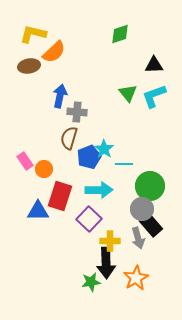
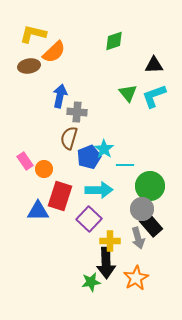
green diamond: moved 6 px left, 7 px down
cyan line: moved 1 px right, 1 px down
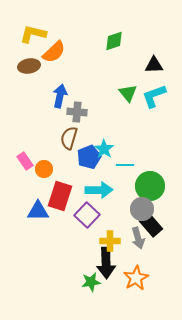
purple square: moved 2 px left, 4 px up
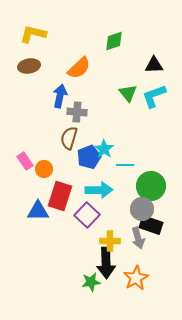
orange semicircle: moved 25 px right, 16 px down
green circle: moved 1 px right
black rectangle: rotated 30 degrees counterclockwise
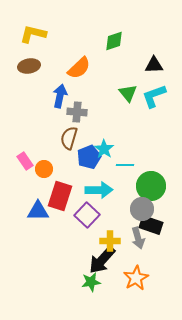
black arrow: moved 4 px left, 3 px up; rotated 44 degrees clockwise
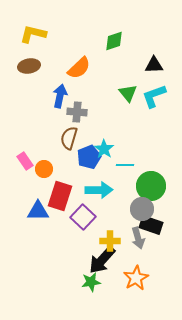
purple square: moved 4 px left, 2 px down
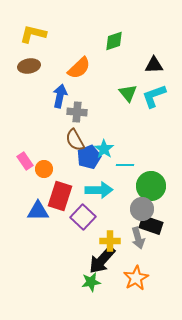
brown semicircle: moved 6 px right, 2 px down; rotated 45 degrees counterclockwise
